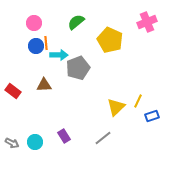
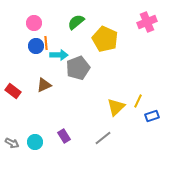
yellow pentagon: moved 5 px left, 1 px up
brown triangle: rotated 21 degrees counterclockwise
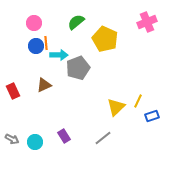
red rectangle: rotated 28 degrees clockwise
gray arrow: moved 4 px up
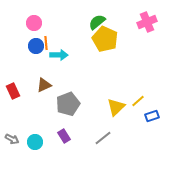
green semicircle: moved 21 px right
gray pentagon: moved 10 px left, 36 px down
yellow line: rotated 24 degrees clockwise
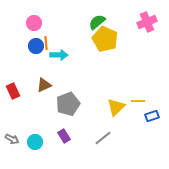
yellow line: rotated 40 degrees clockwise
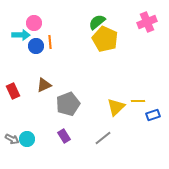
orange line: moved 4 px right, 1 px up
cyan arrow: moved 38 px left, 20 px up
blue rectangle: moved 1 px right, 1 px up
cyan circle: moved 8 px left, 3 px up
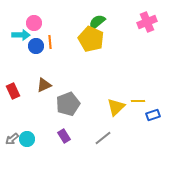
yellow pentagon: moved 14 px left
gray arrow: rotated 112 degrees clockwise
